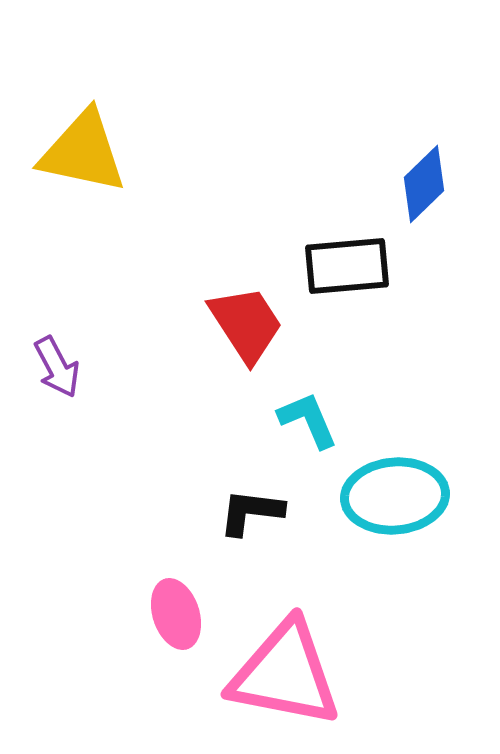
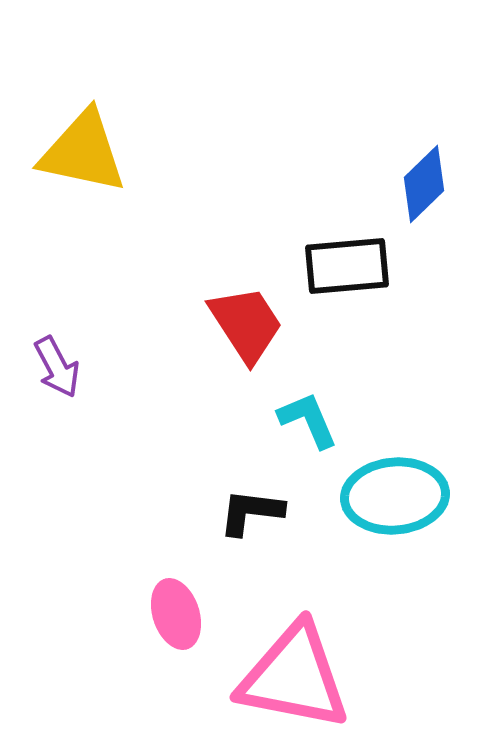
pink triangle: moved 9 px right, 3 px down
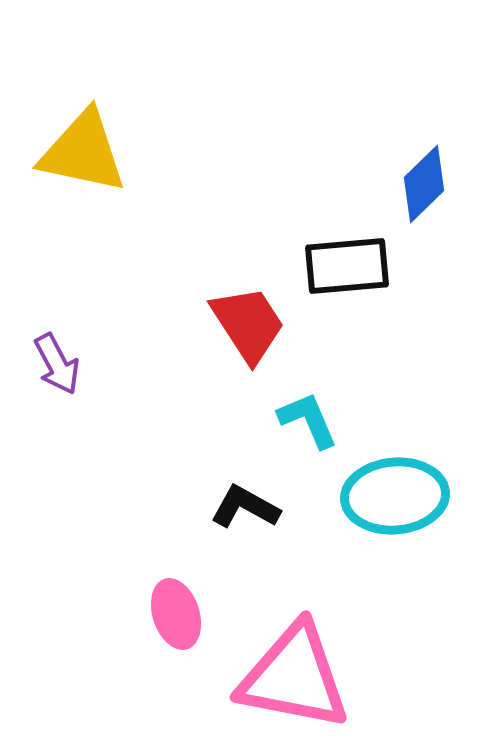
red trapezoid: moved 2 px right
purple arrow: moved 3 px up
black L-shape: moved 6 px left, 5 px up; rotated 22 degrees clockwise
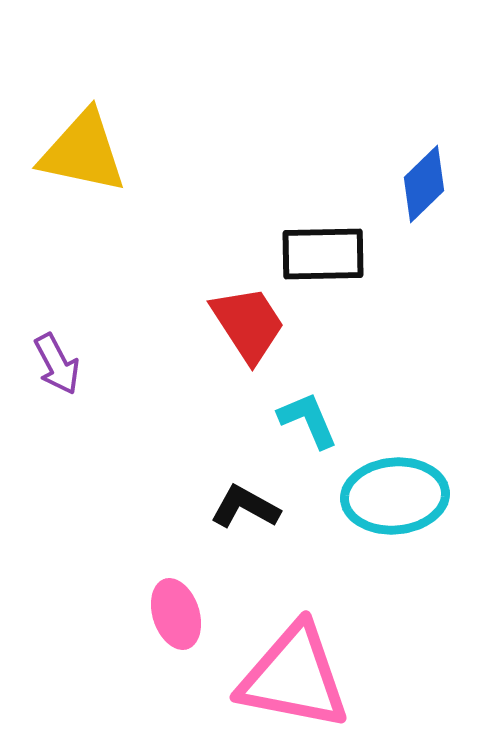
black rectangle: moved 24 px left, 12 px up; rotated 4 degrees clockwise
